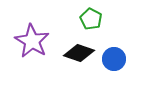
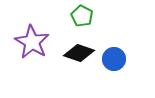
green pentagon: moved 9 px left, 3 px up
purple star: moved 1 px down
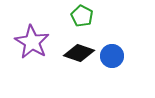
blue circle: moved 2 px left, 3 px up
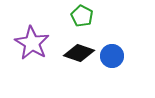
purple star: moved 1 px down
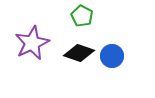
purple star: rotated 16 degrees clockwise
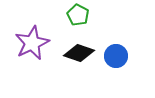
green pentagon: moved 4 px left, 1 px up
blue circle: moved 4 px right
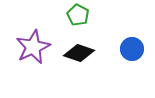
purple star: moved 1 px right, 4 px down
blue circle: moved 16 px right, 7 px up
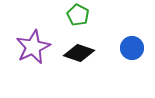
blue circle: moved 1 px up
